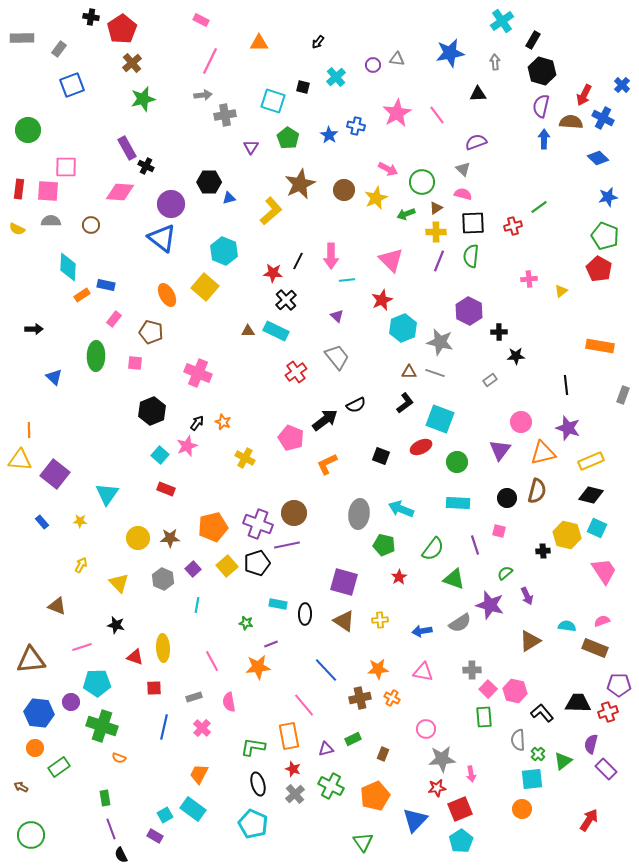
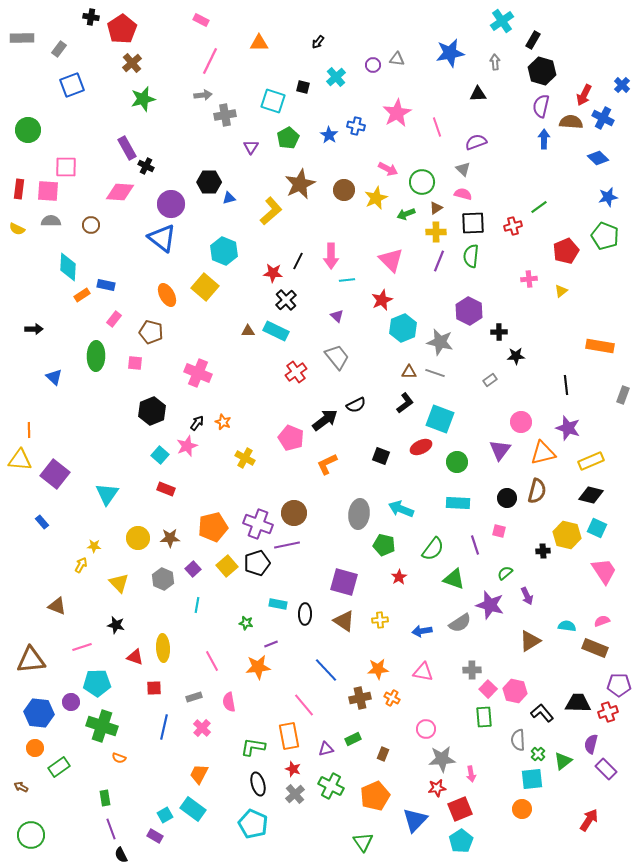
pink line at (437, 115): moved 12 px down; rotated 18 degrees clockwise
green pentagon at (288, 138): rotated 10 degrees clockwise
red pentagon at (599, 269): moved 33 px left, 18 px up; rotated 20 degrees clockwise
yellow star at (80, 521): moved 14 px right, 25 px down
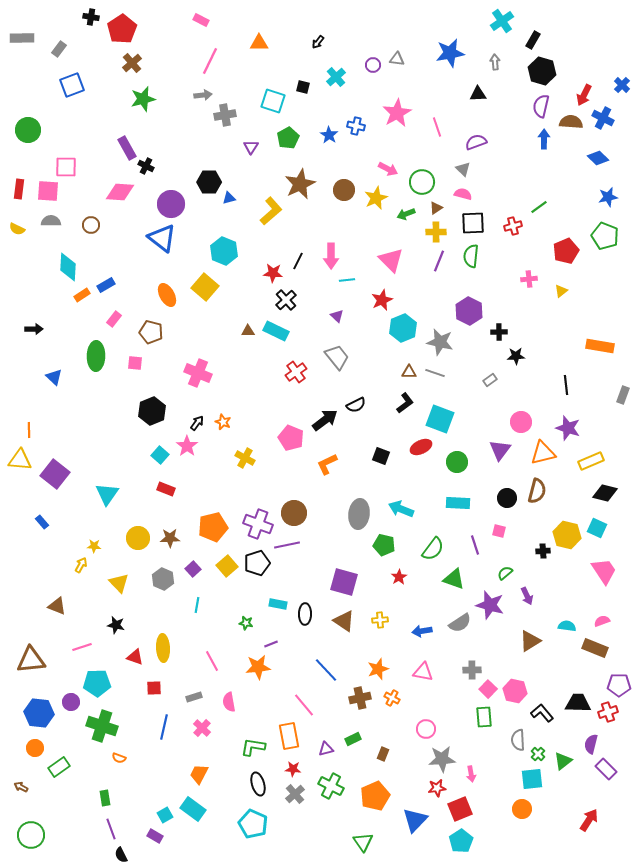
blue rectangle at (106, 285): rotated 42 degrees counterclockwise
pink star at (187, 446): rotated 15 degrees counterclockwise
black diamond at (591, 495): moved 14 px right, 2 px up
orange star at (378, 669): rotated 15 degrees counterclockwise
red star at (293, 769): rotated 14 degrees counterclockwise
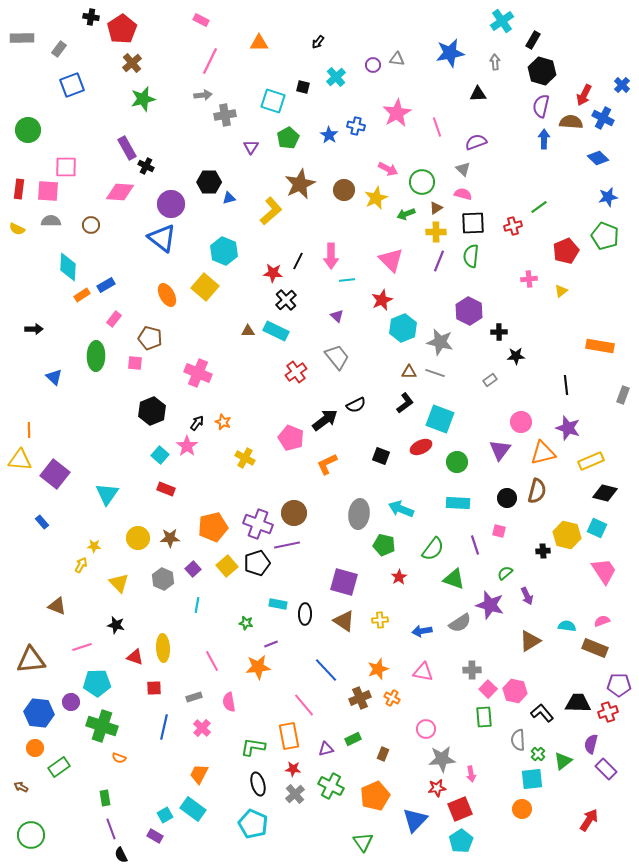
brown pentagon at (151, 332): moved 1 px left, 6 px down
brown cross at (360, 698): rotated 10 degrees counterclockwise
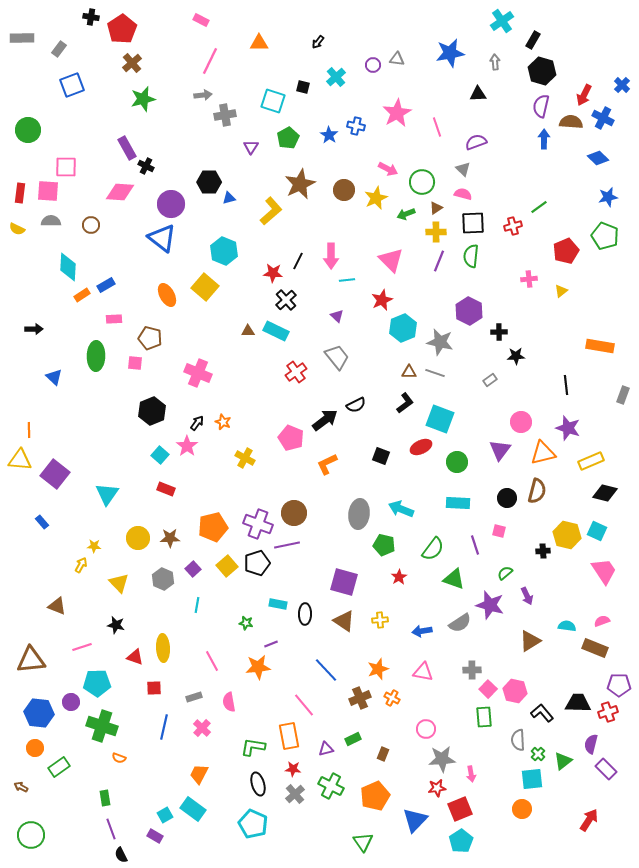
red rectangle at (19, 189): moved 1 px right, 4 px down
pink rectangle at (114, 319): rotated 49 degrees clockwise
cyan square at (597, 528): moved 3 px down
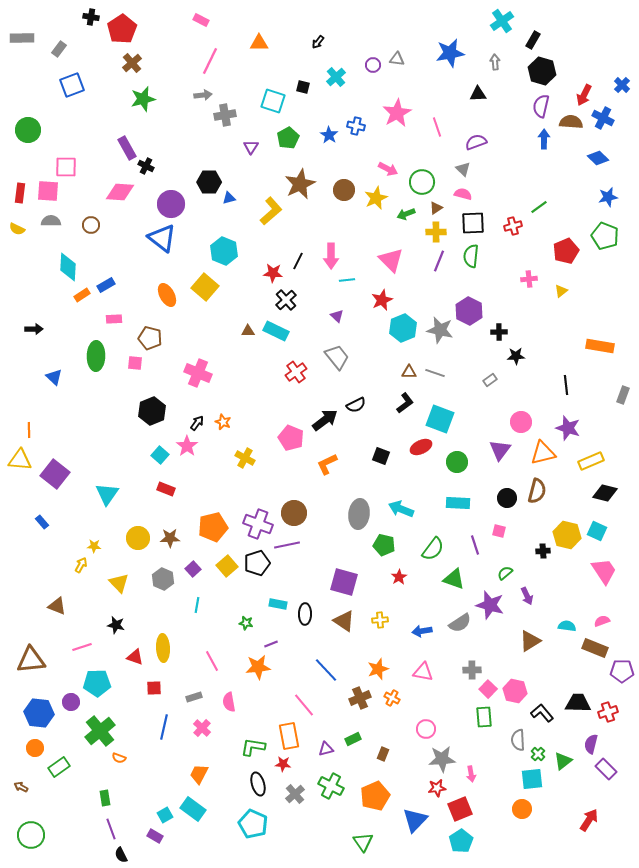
gray star at (440, 342): moved 12 px up
purple pentagon at (619, 685): moved 3 px right, 14 px up
green cross at (102, 726): moved 2 px left, 5 px down; rotated 32 degrees clockwise
red star at (293, 769): moved 10 px left, 5 px up
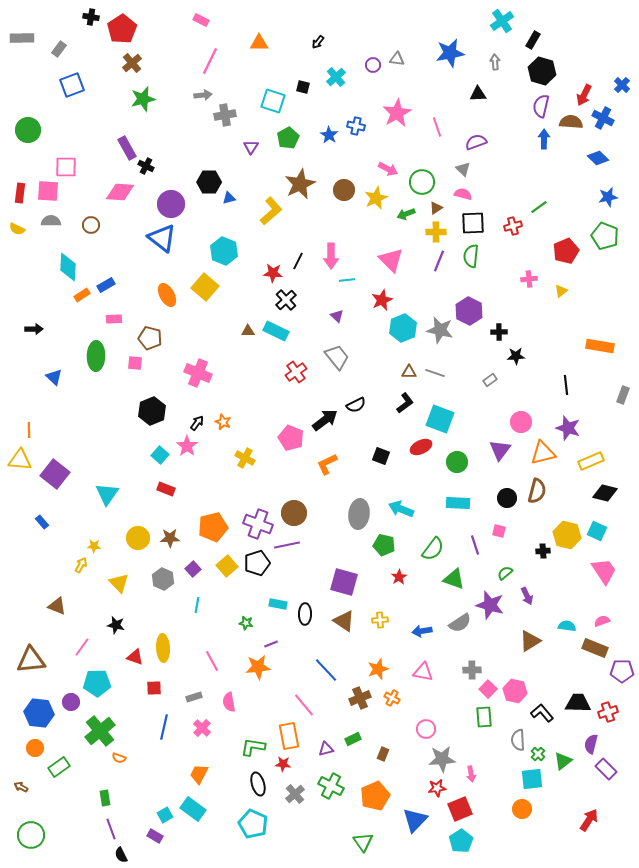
pink line at (82, 647): rotated 36 degrees counterclockwise
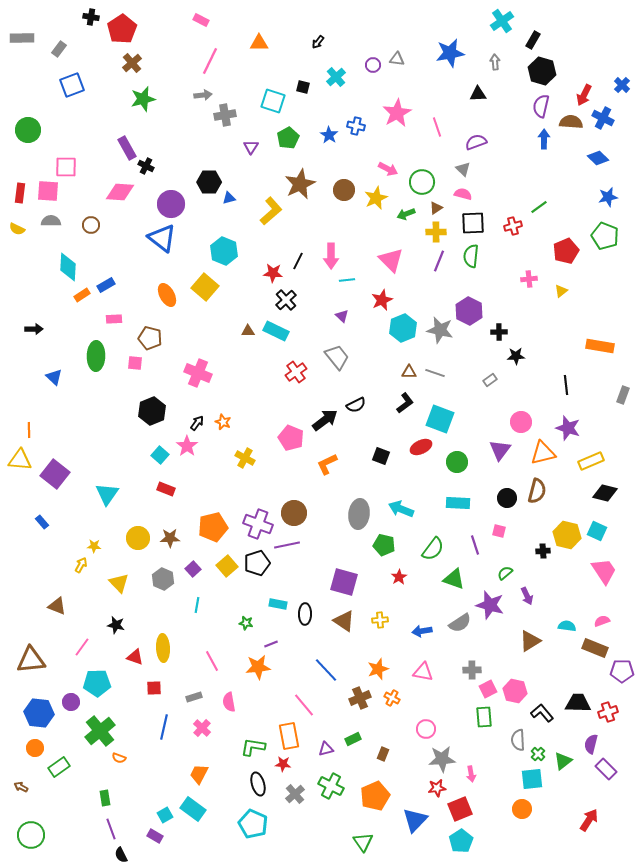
purple triangle at (337, 316): moved 5 px right
pink square at (488, 689): rotated 18 degrees clockwise
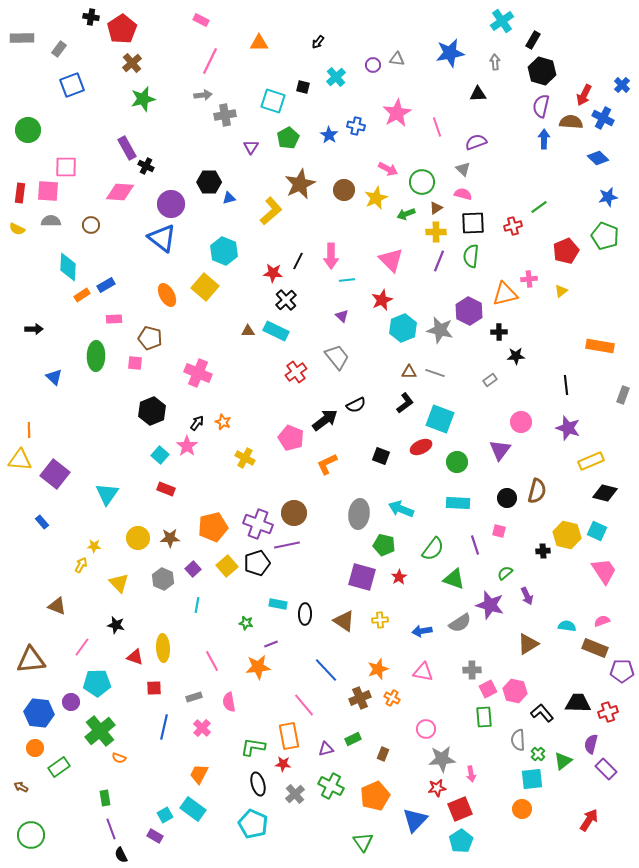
orange triangle at (543, 453): moved 38 px left, 159 px up
purple square at (344, 582): moved 18 px right, 5 px up
brown triangle at (530, 641): moved 2 px left, 3 px down
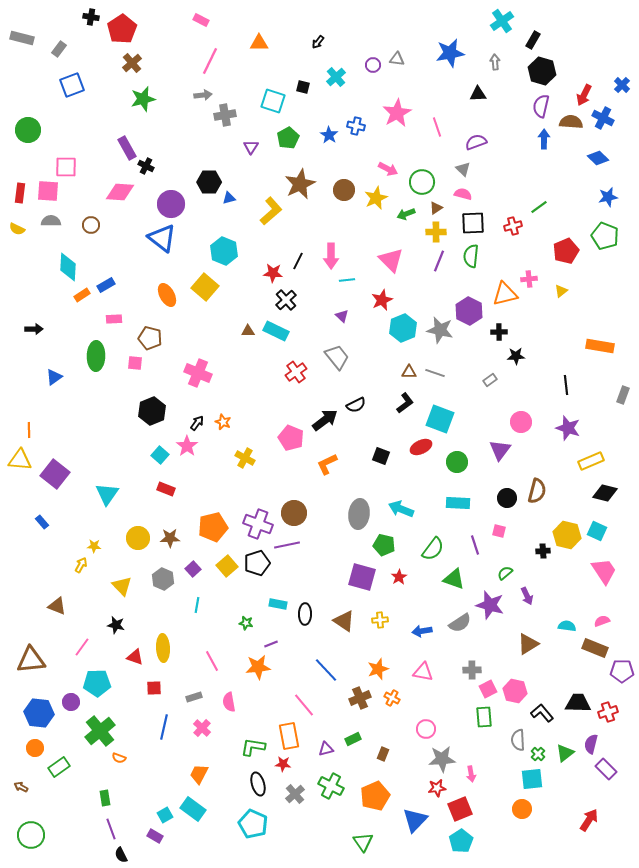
gray rectangle at (22, 38): rotated 15 degrees clockwise
blue triangle at (54, 377): rotated 42 degrees clockwise
yellow triangle at (119, 583): moved 3 px right, 3 px down
green triangle at (563, 761): moved 2 px right, 8 px up
